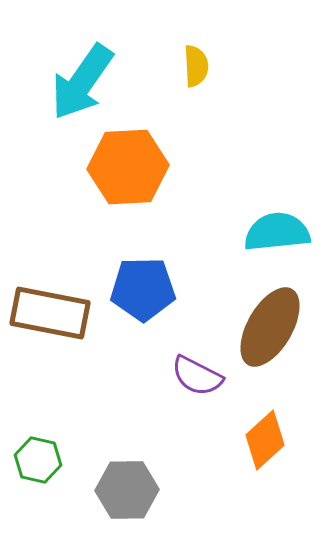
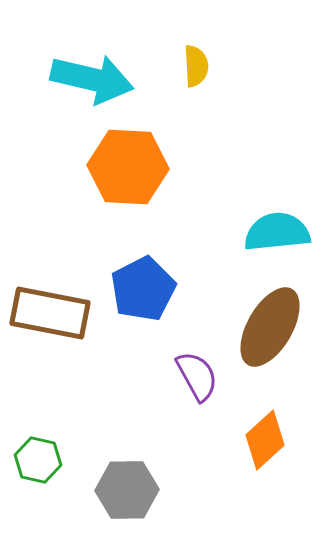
cyan arrow: moved 10 px right, 3 px up; rotated 112 degrees counterclockwise
orange hexagon: rotated 6 degrees clockwise
blue pentagon: rotated 26 degrees counterclockwise
purple semicircle: rotated 146 degrees counterclockwise
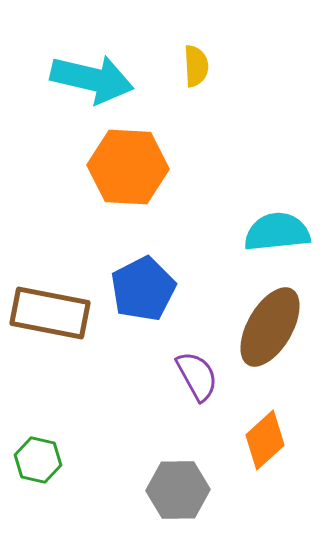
gray hexagon: moved 51 px right
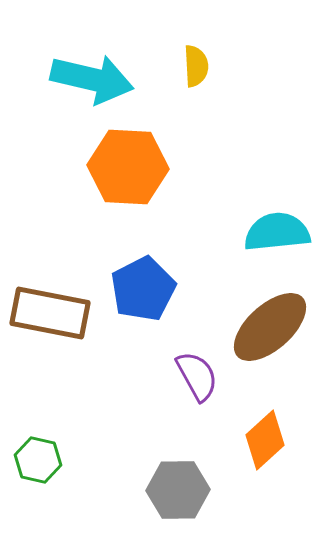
brown ellipse: rotated 18 degrees clockwise
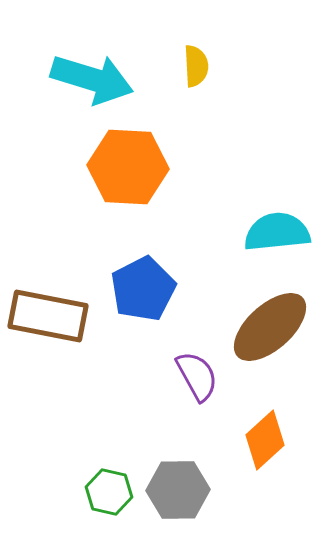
cyan arrow: rotated 4 degrees clockwise
brown rectangle: moved 2 px left, 3 px down
green hexagon: moved 71 px right, 32 px down
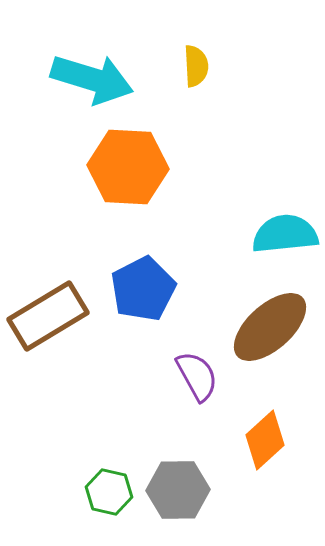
cyan semicircle: moved 8 px right, 2 px down
brown rectangle: rotated 42 degrees counterclockwise
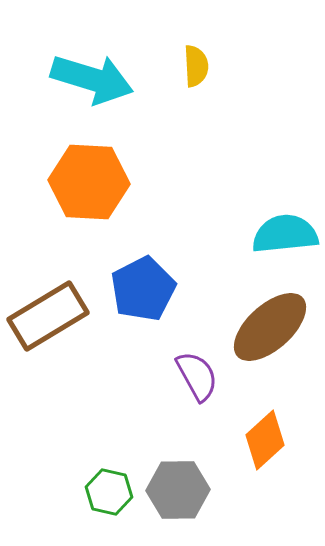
orange hexagon: moved 39 px left, 15 px down
